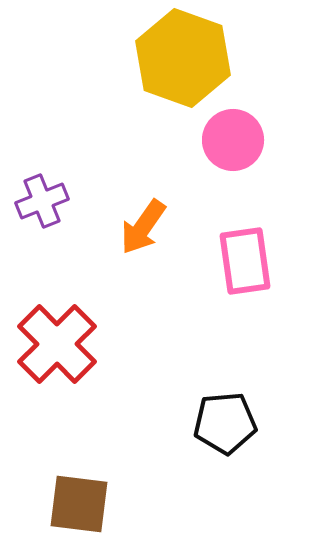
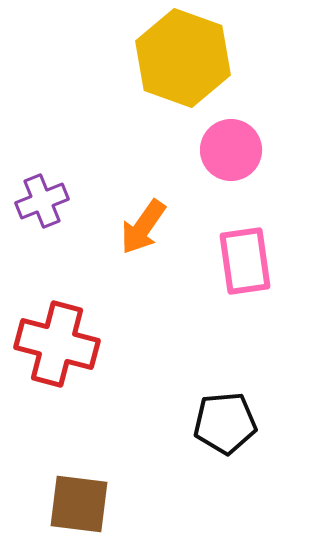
pink circle: moved 2 px left, 10 px down
red cross: rotated 30 degrees counterclockwise
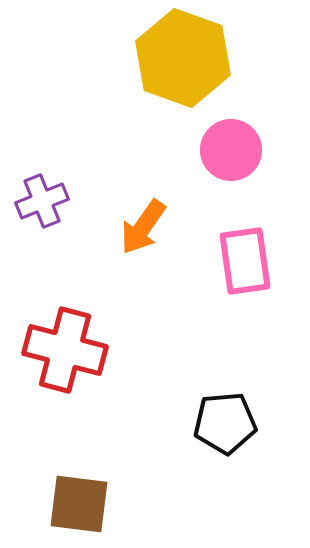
red cross: moved 8 px right, 6 px down
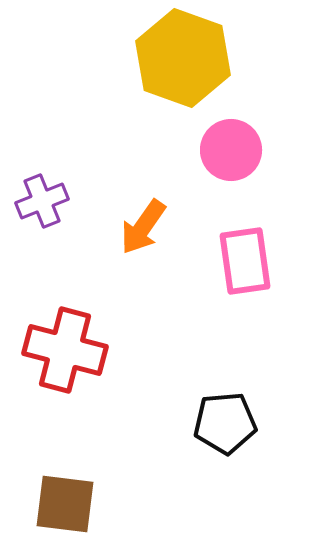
brown square: moved 14 px left
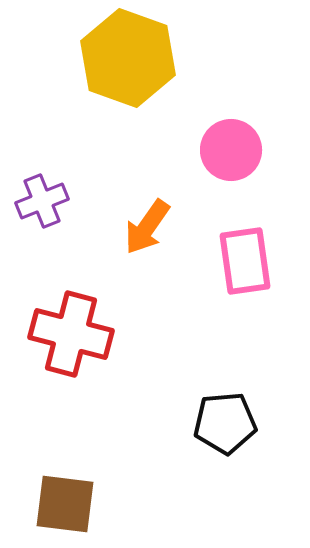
yellow hexagon: moved 55 px left
orange arrow: moved 4 px right
red cross: moved 6 px right, 16 px up
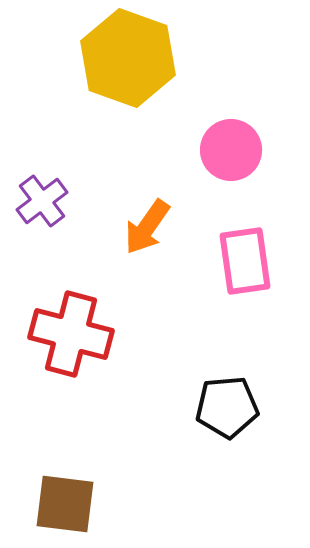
purple cross: rotated 15 degrees counterclockwise
black pentagon: moved 2 px right, 16 px up
